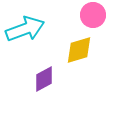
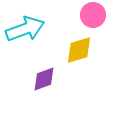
purple diamond: rotated 8 degrees clockwise
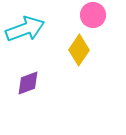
yellow diamond: rotated 40 degrees counterclockwise
purple diamond: moved 16 px left, 4 px down
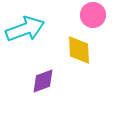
yellow diamond: rotated 36 degrees counterclockwise
purple diamond: moved 15 px right, 2 px up
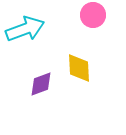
yellow diamond: moved 18 px down
purple diamond: moved 2 px left, 3 px down
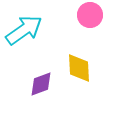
pink circle: moved 3 px left
cyan arrow: moved 1 px left, 1 px down; rotated 15 degrees counterclockwise
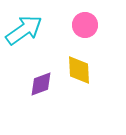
pink circle: moved 5 px left, 10 px down
yellow diamond: moved 2 px down
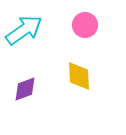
yellow diamond: moved 6 px down
purple diamond: moved 16 px left, 5 px down
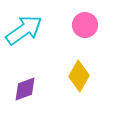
yellow diamond: rotated 32 degrees clockwise
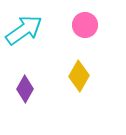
purple diamond: rotated 40 degrees counterclockwise
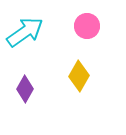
pink circle: moved 2 px right, 1 px down
cyan arrow: moved 1 px right, 2 px down
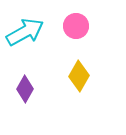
pink circle: moved 11 px left
cyan arrow: rotated 6 degrees clockwise
